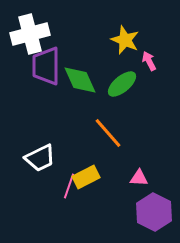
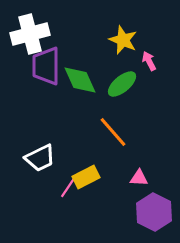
yellow star: moved 2 px left
orange line: moved 5 px right, 1 px up
pink line: rotated 15 degrees clockwise
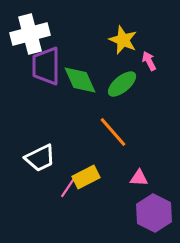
purple hexagon: moved 1 px down
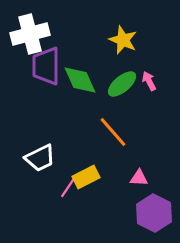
pink arrow: moved 20 px down
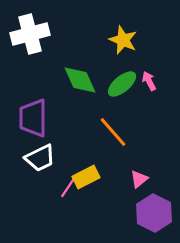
purple trapezoid: moved 13 px left, 52 px down
pink triangle: moved 1 px down; rotated 42 degrees counterclockwise
